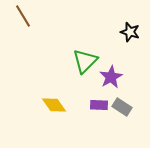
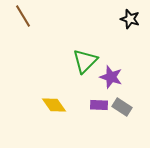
black star: moved 13 px up
purple star: rotated 25 degrees counterclockwise
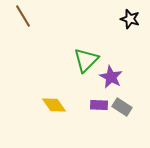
green triangle: moved 1 px right, 1 px up
purple star: rotated 10 degrees clockwise
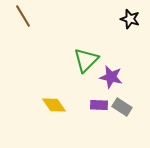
purple star: rotated 15 degrees counterclockwise
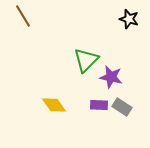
black star: moved 1 px left
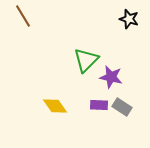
yellow diamond: moved 1 px right, 1 px down
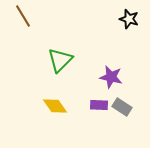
green triangle: moved 26 px left
